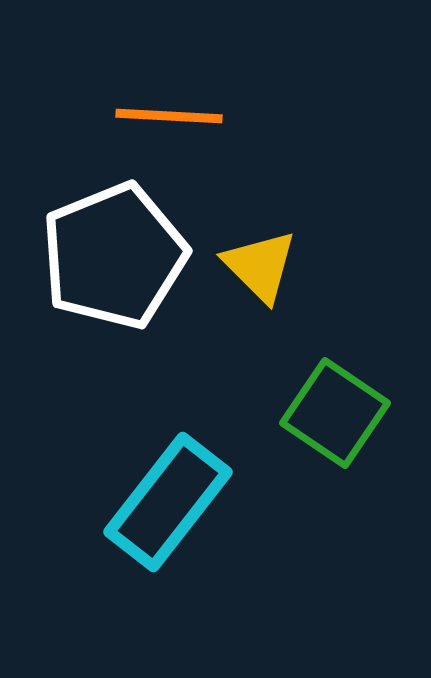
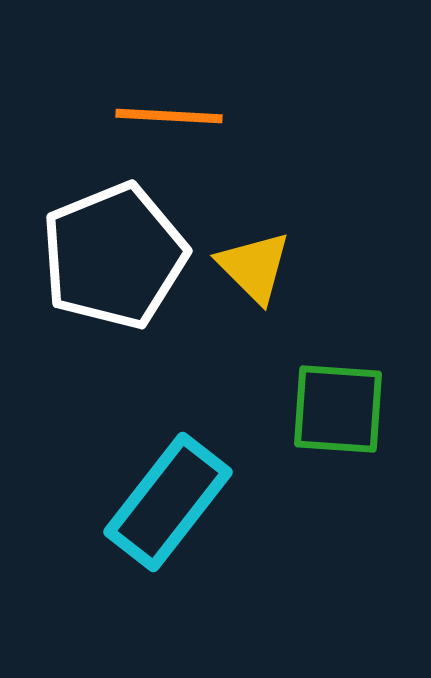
yellow triangle: moved 6 px left, 1 px down
green square: moved 3 px right, 4 px up; rotated 30 degrees counterclockwise
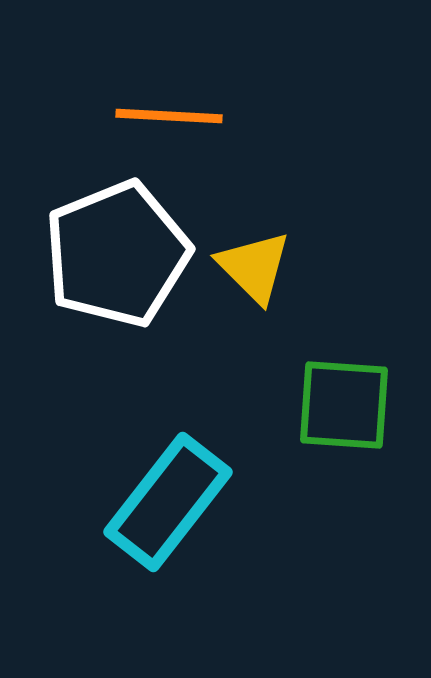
white pentagon: moved 3 px right, 2 px up
green square: moved 6 px right, 4 px up
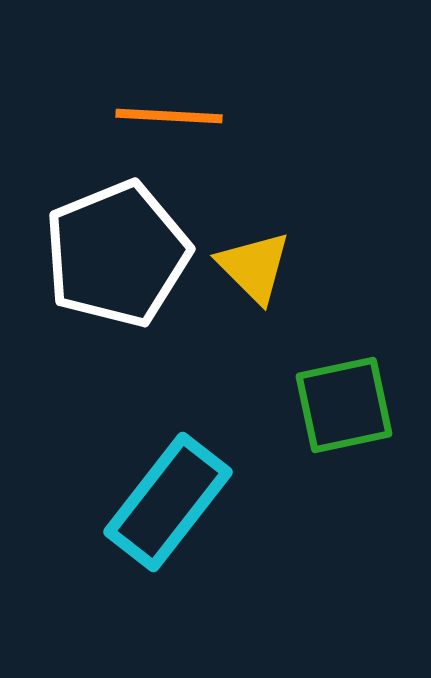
green square: rotated 16 degrees counterclockwise
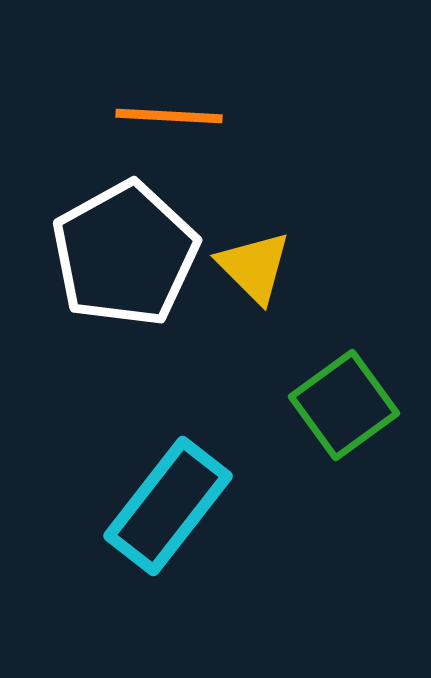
white pentagon: moved 8 px right; rotated 7 degrees counterclockwise
green square: rotated 24 degrees counterclockwise
cyan rectangle: moved 4 px down
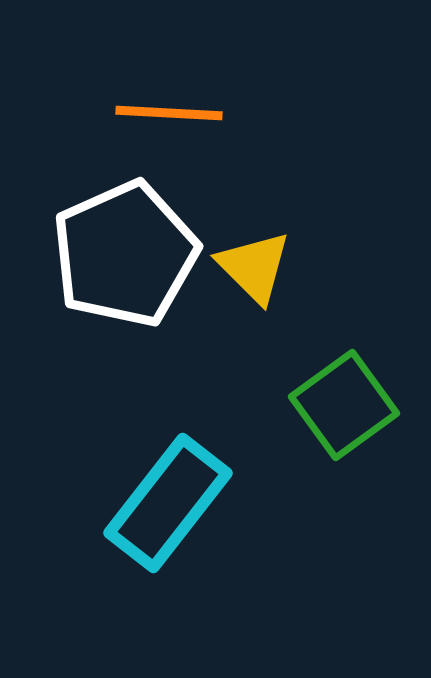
orange line: moved 3 px up
white pentagon: rotated 5 degrees clockwise
cyan rectangle: moved 3 px up
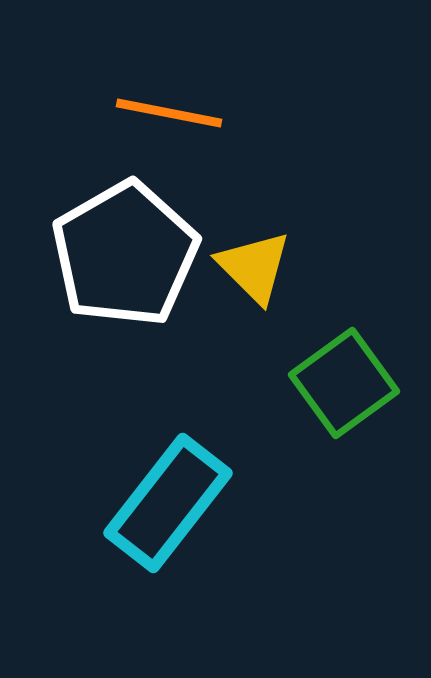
orange line: rotated 8 degrees clockwise
white pentagon: rotated 6 degrees counterclockwise
green square: moved 22 px up
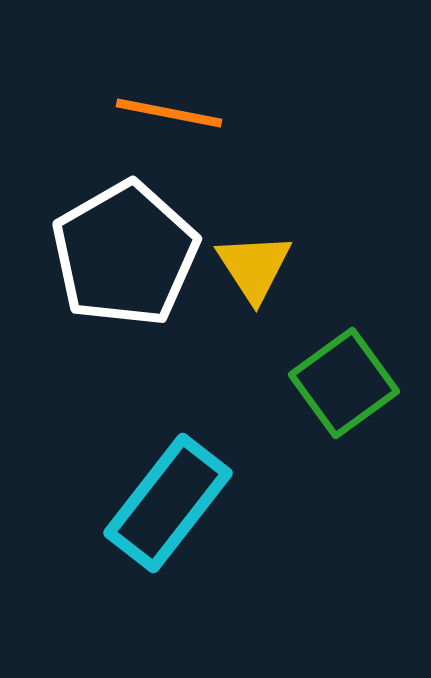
yellow triangle: rotated 12 degrees clockwise
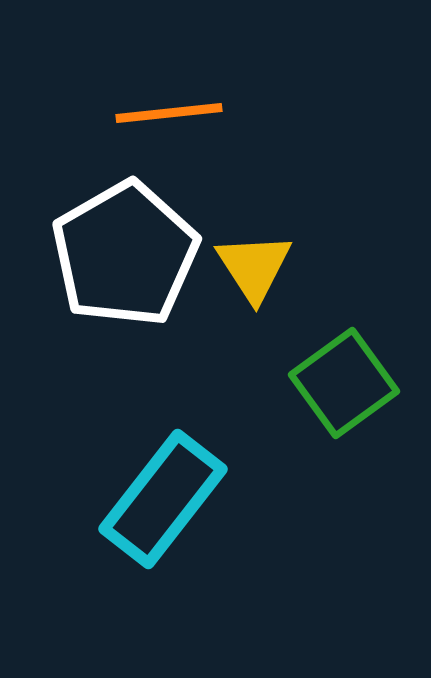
orange line: rotated 17 degrees counterclockwise
cyan rectangle: moved 5 px left, 4 px up
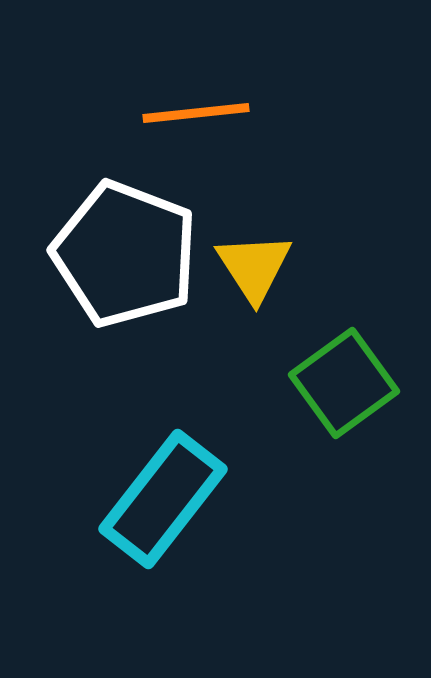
orange line: moved 27 px right
white pentagon: rotated 21 degrees counterclockwise
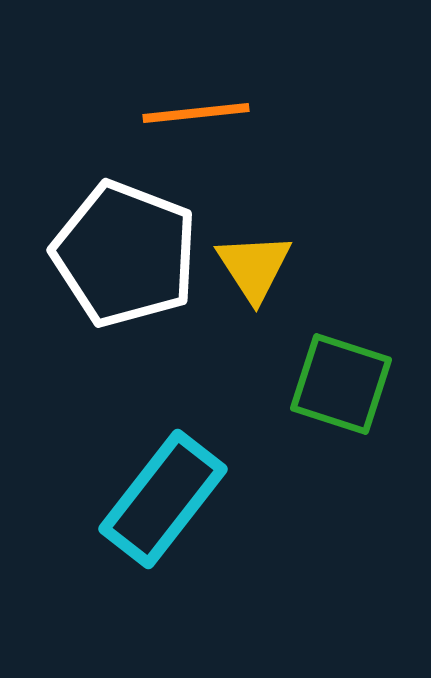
green square: moved 3 px left, 1 px down; rotated 36 degrees counterclockwise
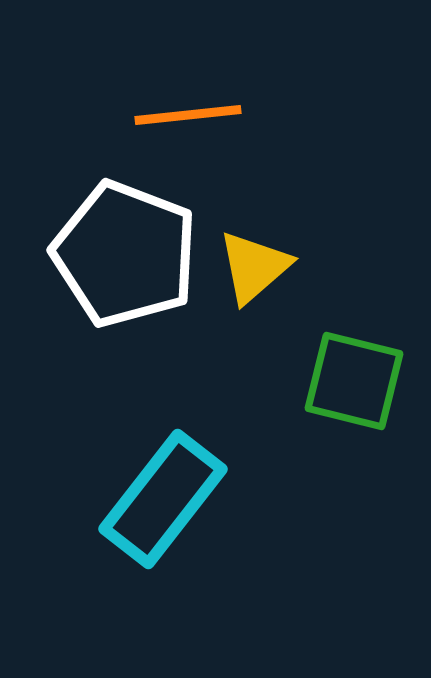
orange line: moved 8 px left, 2 px down
yellow triangle: rotated 22 degrees clockwise
green square: moved 13 px right, 3 px up; rotated 4 degrees counterclockwise
